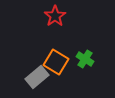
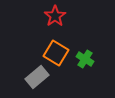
orange square: moved 9 px up
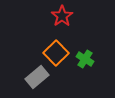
red star: moved 7 px right
orange square: rotated 15 degrees clockwise
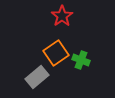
orange square: rotated 10 degrees clockwise
green cross: moved 4 px left, 1 px down; rotated 12 degrees counterclockwise
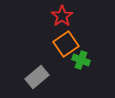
orange square: moved 10 px right, 9 px up
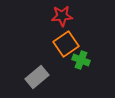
red star: rotated 30 degrees clockwise
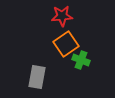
gray rectangle: rotated 40 degrees counterclockwise
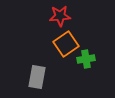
red star: moved 2 px left
green cross: moved 5 px right, 1 px up; rotated 30 degrees counterclockwise
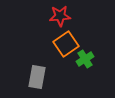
green cross: moved 1 px left; rotated 24 degrees counterclockwise
